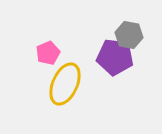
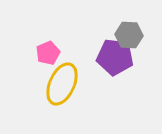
gray hexagon: rotated 8 degrees counterclockwise
yellow ellipse: moved 3 px left
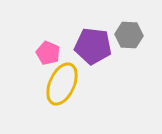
pink pentagon: rotated 25 degrees counterclockwise
purple pentagon: moved 22 px left, 11 px up
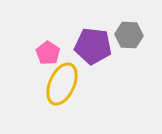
pink pentagon: rotated 10 degrees clockwise
